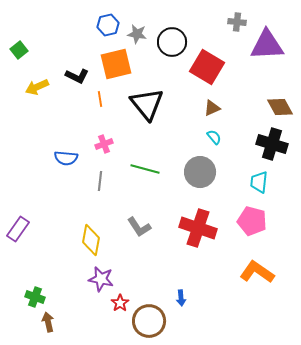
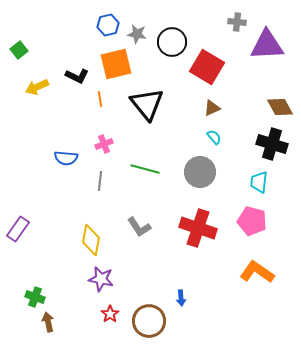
red star: moved 10 px left, 11 px down
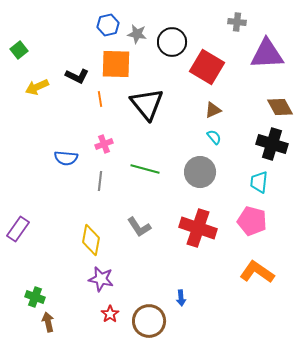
purple triangle: moved 9 px down
orange square: rotated 16 degrees clockwise
brown triangle: moved 1 px right, 2 px down
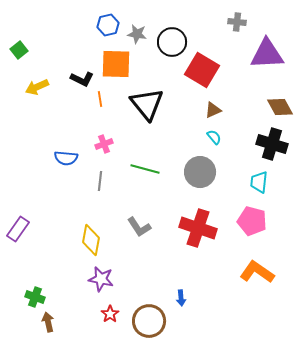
red square: moved 5 px left, 3 px down
black L-shape: moved 5 px right, 3 px down
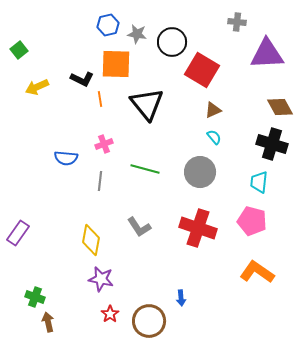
purple rectangle: moved 4 px down
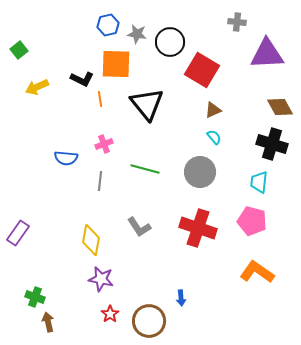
black circle: moved 2 px left
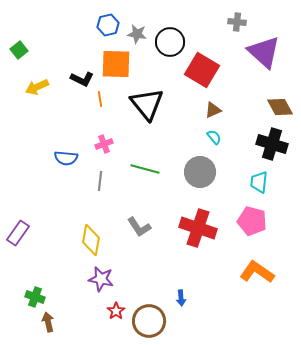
purple triangle: moved 3 px left, 2 px up; rotated 45 degrees clockwise
red star: moved 6 px right, 3 px up
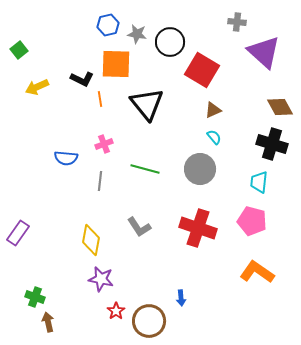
gray circle: moved 3 px up
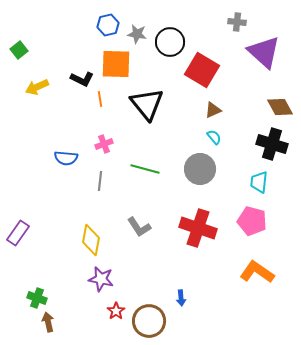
green cross: moved 2 px right, 1 px down
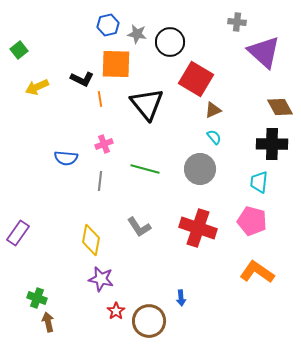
red square: moved 6 px left, 9 px down
black cross: rotated 16 degrees counterclockwise
